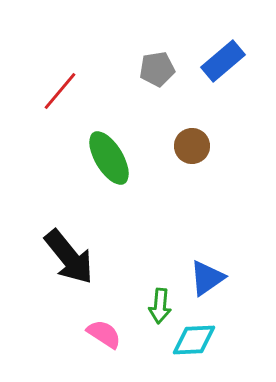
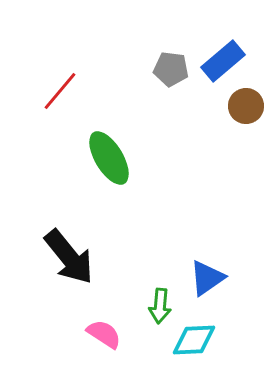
gray pentagon: moved 14 px right; rotated 16 degrees clockwise
brown circle: moved 54 px right, 40 px up
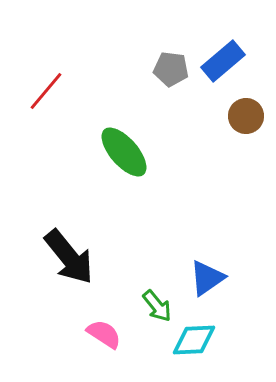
red line: moved 14 px left
brown circle: moved 10 px down
green ellipse: moved 15 px right, 6 px up; rotated 10 degrees counterclockwise
green arrow: moved 3 px left; rotated 44 degrees counterclockwise
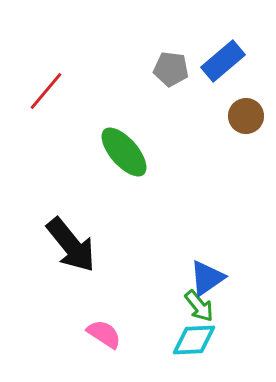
black arrow: moved 2 px right, 12 px up
green arrow: moved 42 px right
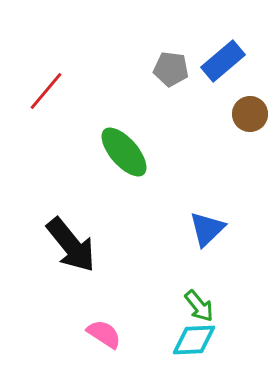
brown circle: moved 4 px right, 2 px up
blue triangle: moved 49 px up; rotated 9 degrees counterclockwise
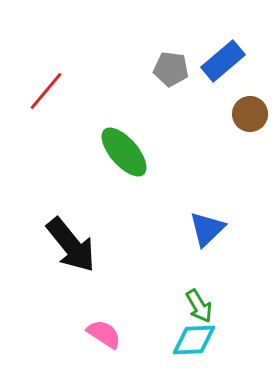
green arrow: rotated 8 degrees clockwise
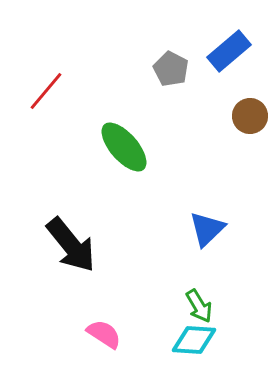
blue rectangle: moved 6 px right, 10 px up
gray pentagon: rotated 20 degrees clockwise
brown circle: moved 2 px down
green ellipse: moved 5 px up
cyan diamond: rotated 6 degrees clockwise
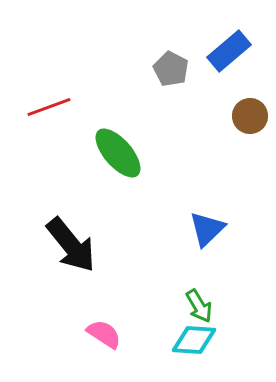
red line: moved 3 px right, 16 px down; rotated 30 degrees clockwise
green ellipse: moved 6 px left, 6 px down
